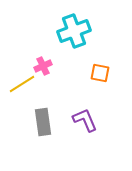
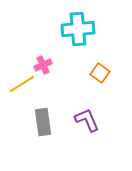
cyan cross: moved 4 px right, 2 px up; rotated 16 degrees clockwise
pink cross: moved 1 px up
orange square: rotated 24 degrees clockwise
purple L-shape: moved 2 px right
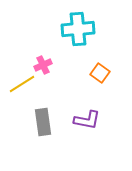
purple L-shape: rotated 124 degrees clockwise
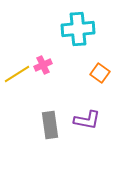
yellow line: moved 5 px left, 10 px up
gray rectangle: moved 7 px right, 3 px down
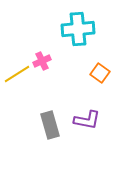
pink cross: moved 1 px left, 4 px up
gray rectangle: rotated 8 degrees counterclockwise
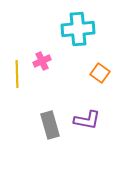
yellow line: rotated 60 degrees counterclockwise
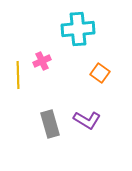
yellow line: moved 1 px right, 1 px down
purple L-shape: rotated 20 degrees clockwise
gray rectangle: moved 1 px up
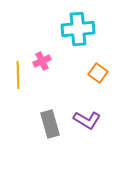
orange square: moved 2 px left
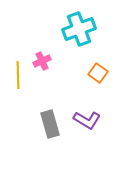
cyan cross: moved 1 px right; rotated 16 degrees counterclockwise
